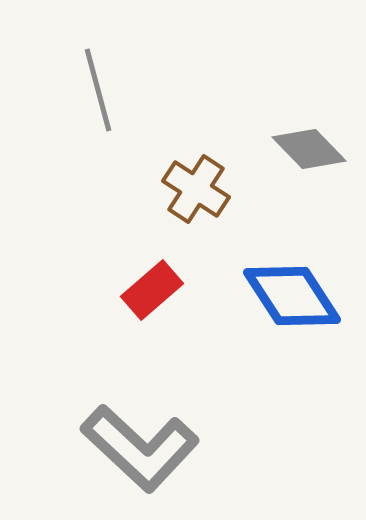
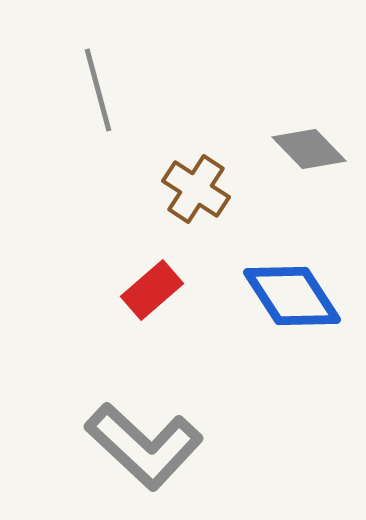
gray L-shape: moved 4 px right, 2 px up
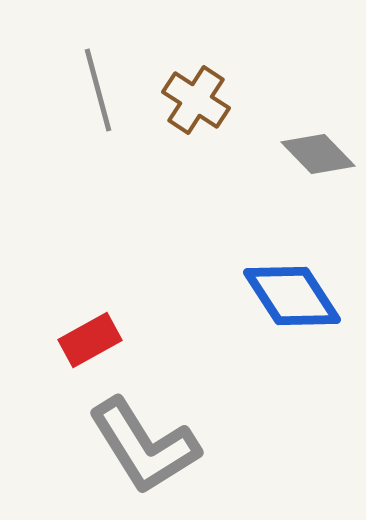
gray diamond: moved 9 px right, 5 px down
brown cross: moved 89 px up
red rectangle: moved 62 px left, 50 px down; rotated 12 degrees clockwise
gray L-shape: rotated 15 degrees clockwise
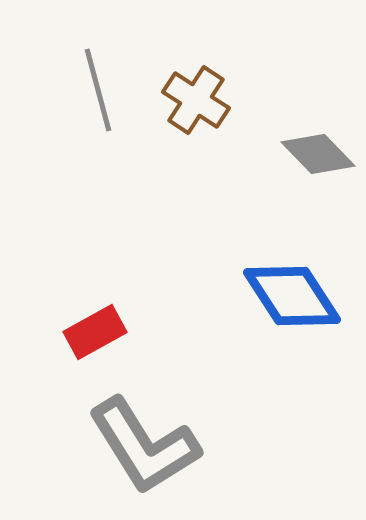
red rectangle: moved 5 px right, 8 px up
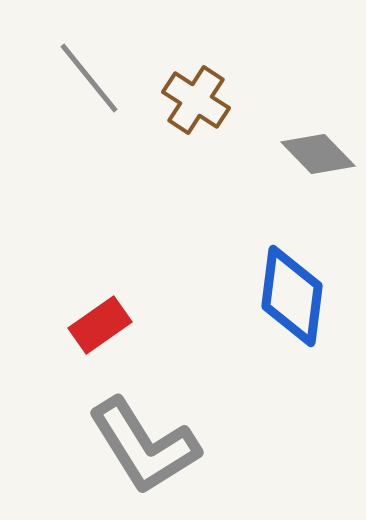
gray line: moved 9 px left, 12 px up; rotated 24 degrees counterclockwise
blue diamond: rotated 40 degrees clockwise
red rectangle: moved 5 px right, 7 px up; rotated 6 degrees counterclockwise
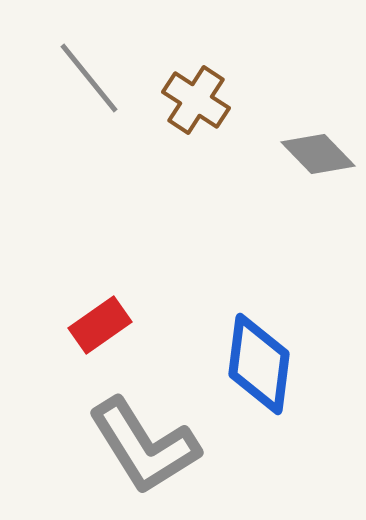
blue diamond: moved 33 px left, 68 px down
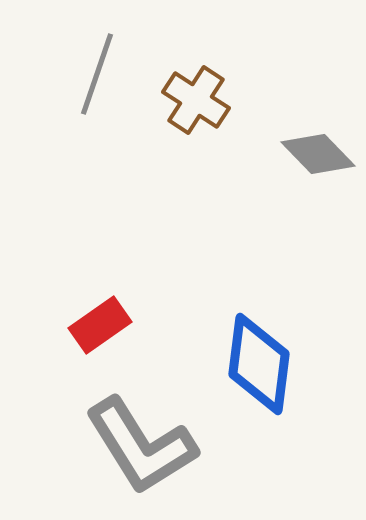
gray line: moved 8 px right, 4 px up; rotated 58 degrees clockwise
gray L-shape: moved 3 px left
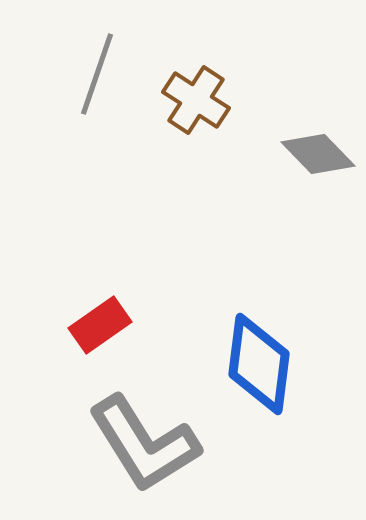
gray L-shape: moved 3 px right, 2 px up
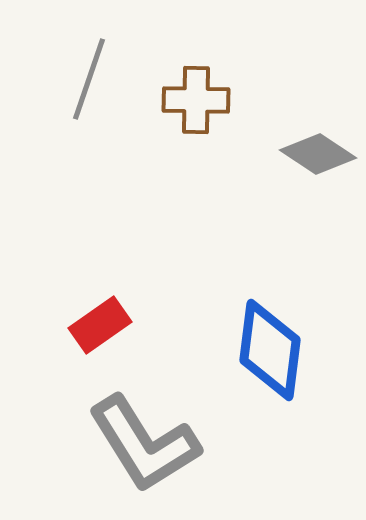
gray line: moved 8 px left, 5 px down
brown cross: rotated 32 degrees counterclockwise
gray diamond: rotated 12 degrees counterclockwise
blue diamond: moved 11 px right, 14 px up
